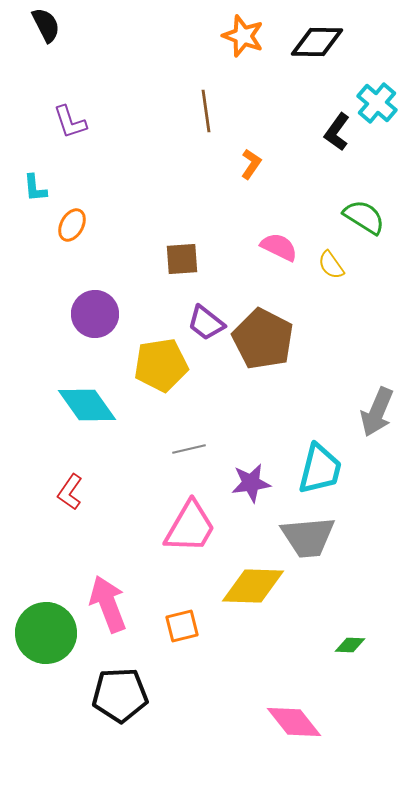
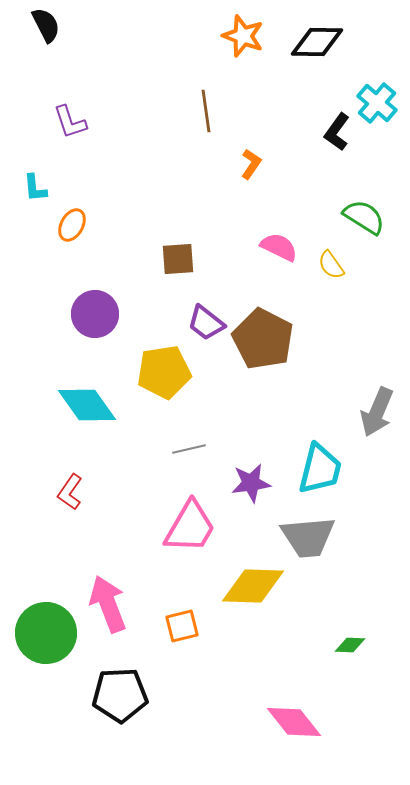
brown square: moved 4 px left
yellow pentagon: moved 3 px right, 7 px down
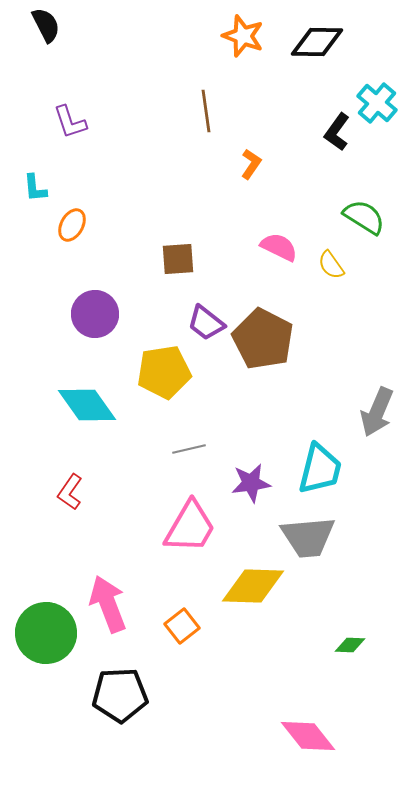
orange square: rotated 24 degrees counterclockwise
pink diamond: moved 14 px right, 14 px down
